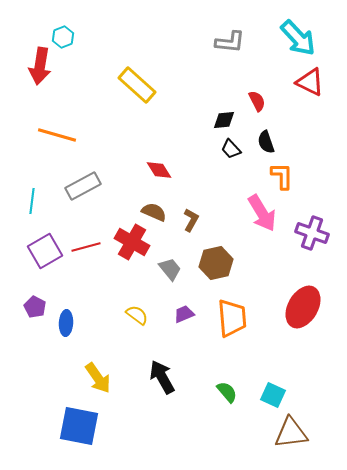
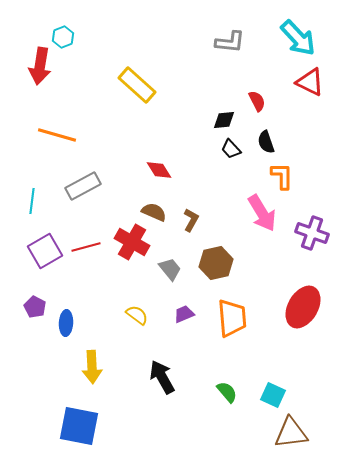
yellow arrow: moved 6 px left, 11 px up; rotated 32 degrees clockwise
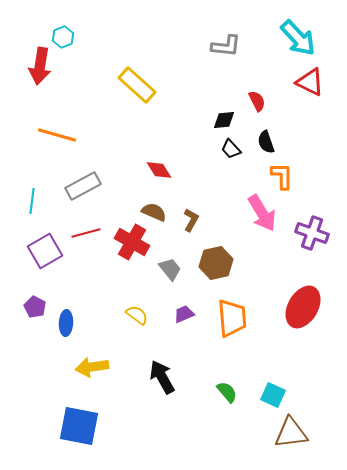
gray L-shape: moved 4 px left, 4 px down
red line: moved 14 px up
yellow arrow: rotated 84 degrees clockwise
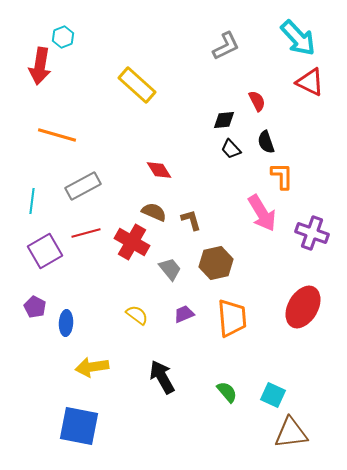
gray L-shape: rotated 32 degrees counterclockwise
brown L-shape: rotated 45 degrees counterclockwise
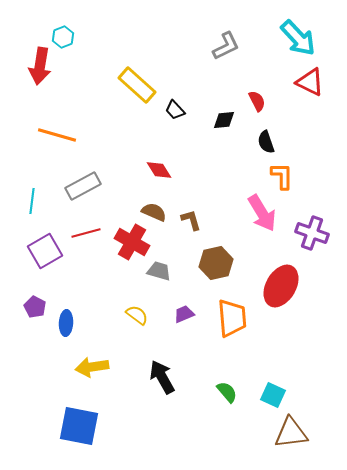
black trapezoid: moved 56 px left, 39 px up
gray trapezoid: moved 11 px left, 2 px down; rotated 35 degrees counterclockwise
red ellipse: moved 22 px left, 21 px up
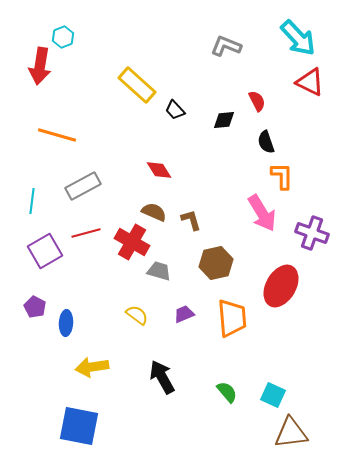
gray L-shape: rotated 132 degrees counterclockwise
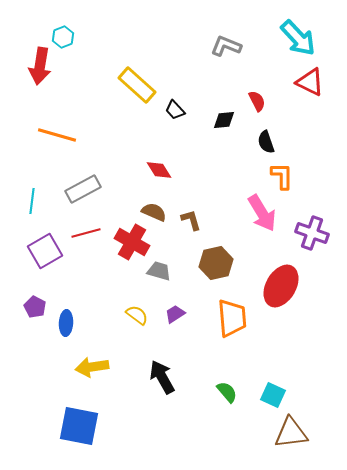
gray rectangle: moved 3 px down
purple trapezoid: moved 9 px left; rotated 10 degrees counterclockwise
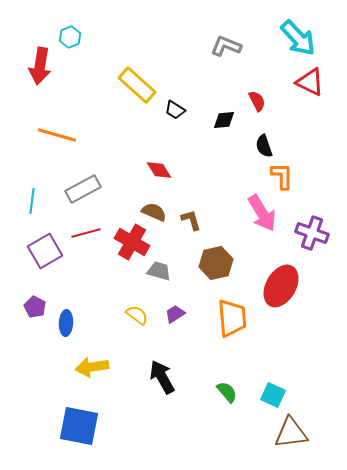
cyan hexagon: moved 7 px right
black trapezoid: rotated 15 degrees counterclockwise
black semicircle: moved 2 px left, 4 px down
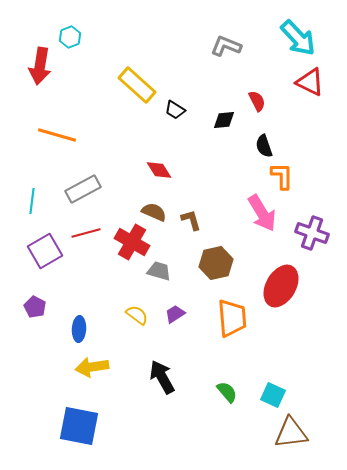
blue ellipse: moved 13 px right, 6 px down
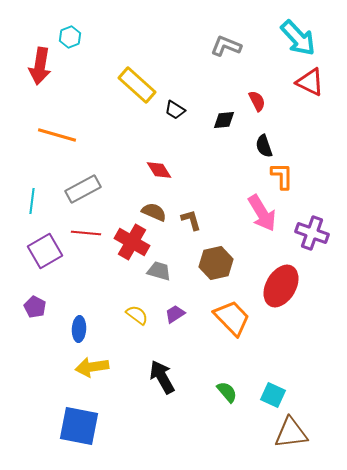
red line: rotated 20 degrees clockwise
orange trapezoid: rotated 39 degrees counterclockwise
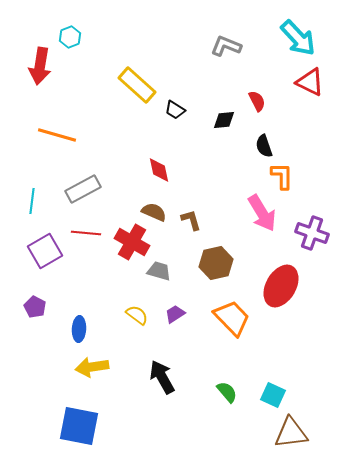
red diamond: rotated 20 degrees clockwise
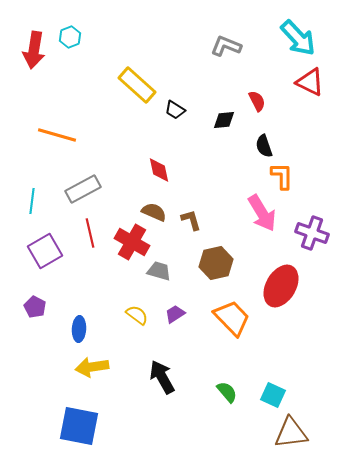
red arrow: moved 6 px left, 16 px up
red line: moved 4 px right; rotated 72 degrees clockwise
